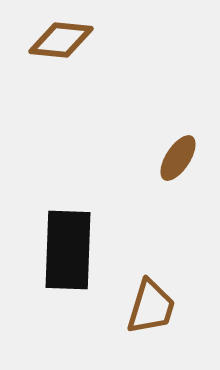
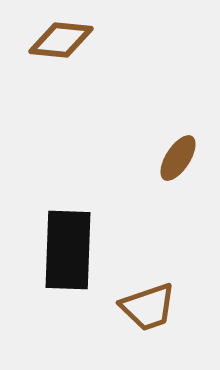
brown trapezoid: moved 3 px left; rotated 54 degrees clockwise
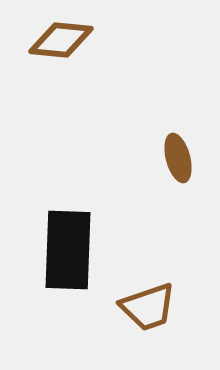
brown ellipse: rotated 48 degrees counterclockwise
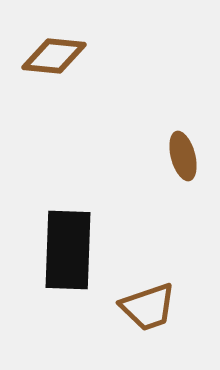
brown diamond: moved 7 px left, 16 px down
brown ellipse: moved 5 px right, 2 px up
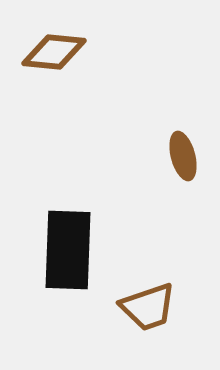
brown diamond: moved 4 px up
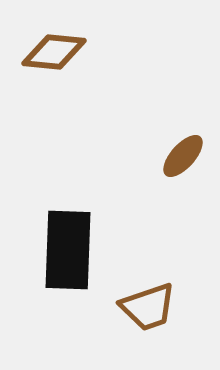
brown ellipse: rotated 57 degrees clockwise
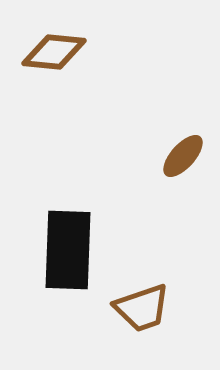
brown trapezoid: moved 6 px left, 1 px down
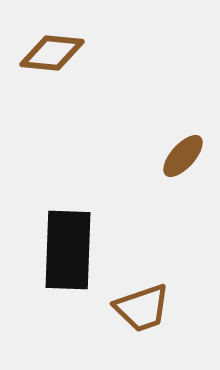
brown diamond: moved 2 px left, 1 px down
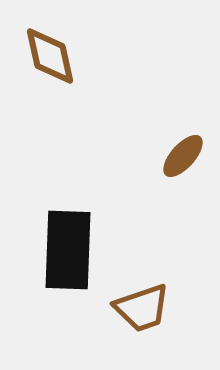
brown diamond: moved 2 px left, 3 px down; rotated 72 degrees clockwise
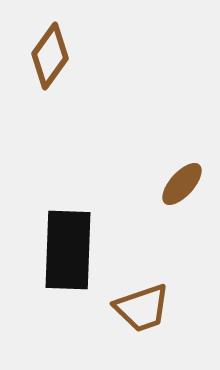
brown diamond: rotated 48 degrees clockwise
brown ellipse: moved 1 px left, 28 px down
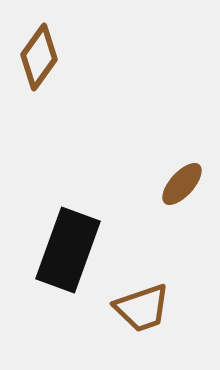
brown diamond: moved 11 px left, 1 px down
black rectangle: rotated 18 degrees clockwise
